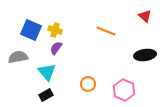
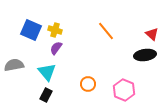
red triangle: moved 7 px right, 18 px down
orange line: rotated 30 degrees clockwise
gray semicircle: moved 4 px left, 8 px down
black rectangle: rotated 32 degrees counterclockwise
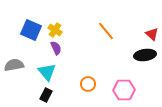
yellow cross: rotated 16 degrees clockwise
purple semicircle: rotated 120 degrees clockwise
pink hexagon: rotated 25 degrees counterclockwise
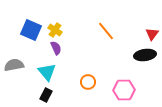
red triangle: rotated 24 degrees clockwise
orange circle: moved 2 px up
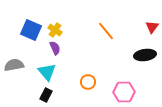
red triangle: moved 7 px up
purple semicircle: moved 1 px left
pink hexagon: moved 2 px down
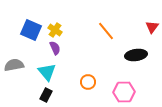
black ellipse: moved 9 px left
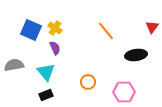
yellow cross: moved 2 px up
cyan triangle: moved 1 px left
black rectangle: rotated 40 degrees clockwise
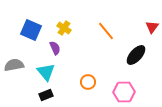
yellow cross: moved 9 px right
black ellipse: rotated 40 degrees counterclockwise
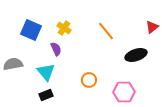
red triangle: rotated 16 degrees clockwise
purple semicircle: moved 1 px right, 1 px down
black ellipse: rotated 30 degrees clockwise
gray semicircle: moved 1 px left, 1 px up
orange circle: moved 1 px right, 2 px up
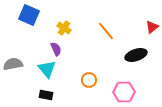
blue square: moved 2 px left, 15 px up
cyan triangle: moved 1 px right, 3 px up
black rectangle: rotated 32 degrees clockwise
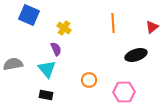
orange line: moved 7 px right, 8 px up; rotated 36 degrees clockwise
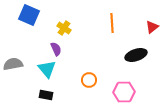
orange line: moved 1 px left
